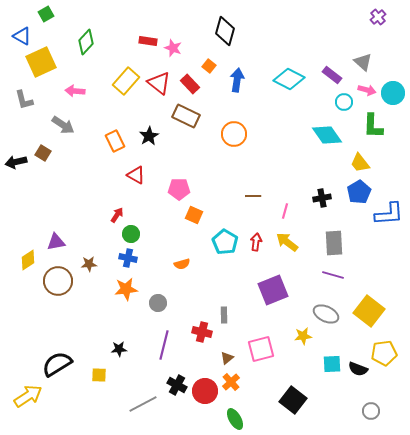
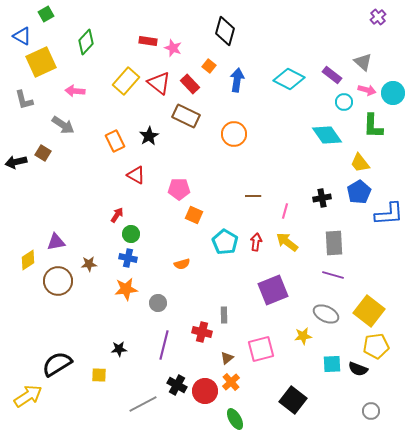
yellow pentagon at (384, 353): moved 8 px left, 7 px up
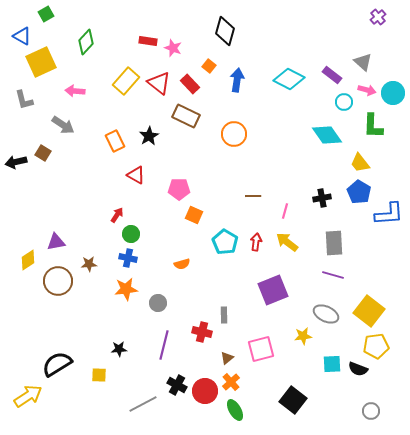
blue pentagon at (359, 192): rotated 10 degrees counterclockwise
green ellipse at (235, 419): moved 9 px up
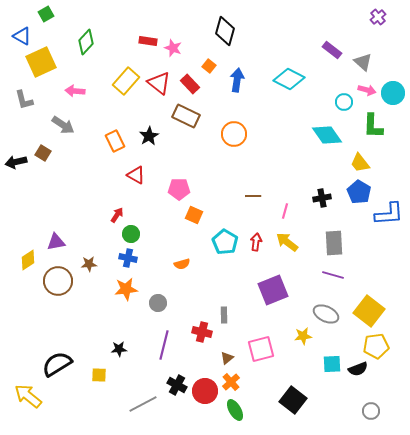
purple rectangle at (332, 75): moved 25 px up
black semicircle at (358, 369): rotated 42 degrees counterclockwise
yellow arrow at (28, 396): rotated 108 degrees counterclockwise
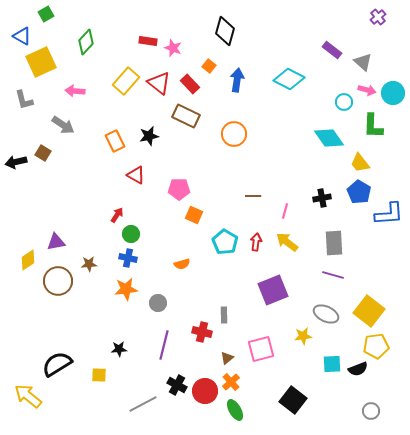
cyan diamond at (327, 135): moved 2 px right, 3 px down
black star at (149, 136): rotated 18 degrees clockwise
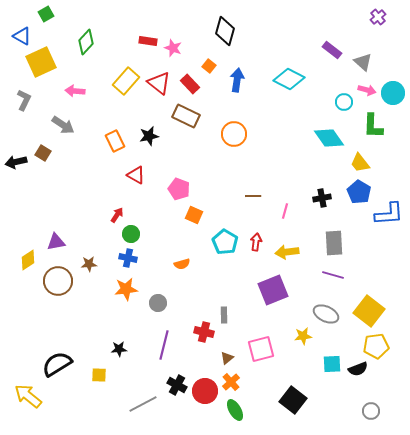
gray L-shape at (24, 100): rotated 140 degrees counterclockwise
pink pentagon at (179, 189): rotated 20 degrees clockwise
yellow arrow at (287, 242): moved 10 px down; rotated 45 degrees counterclockwise
red cross at (202, 332): moved 2 px right
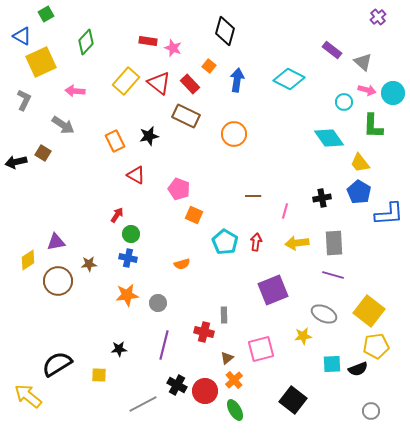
yellow arrow at (287, 252): moved 10 px right, 9 px up
orange star at (126, 289): moved 1 px right, 6 px down
gray ellipse at (326, 314): moved 2 px left
orange cross at (231, 382): moved 3 px right, 2 px up
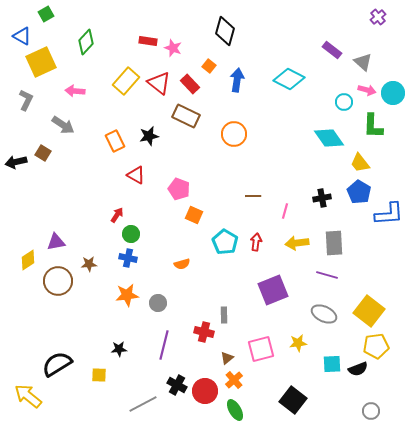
gray L-shape at (24, 100): moved 2 px right
purple line at (333, 275): moved 6 px left
yellow star at (303, 336): moved 5 px left, 7 px down
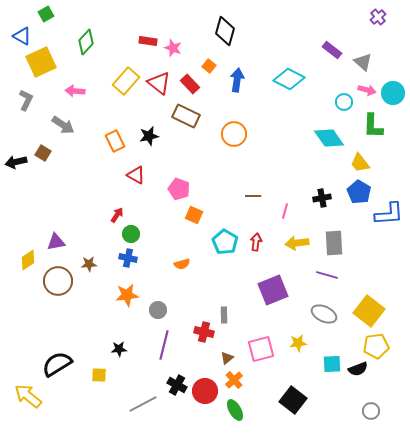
gray circle at (158, 303): moved 7 px down
